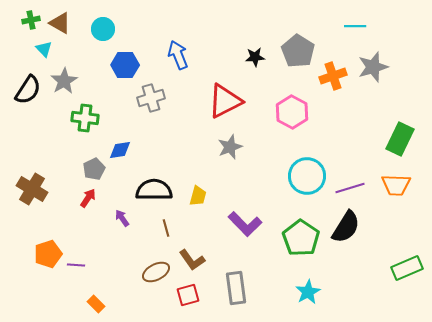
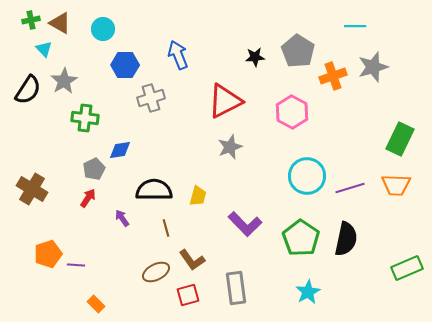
black semicircle at (346, 227): moved 12 px down; rotated 20 degrees counterclockwise
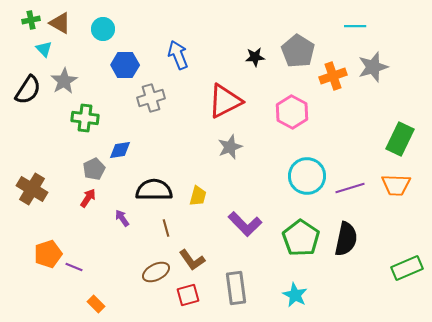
purple line at (76, 265): moved 2 px left, 2 px down; rotated 18 degrees clockwise
cyan star at (308, 292): moved 13 px left, 3 px down; rotated 15 degrees counterclockwise
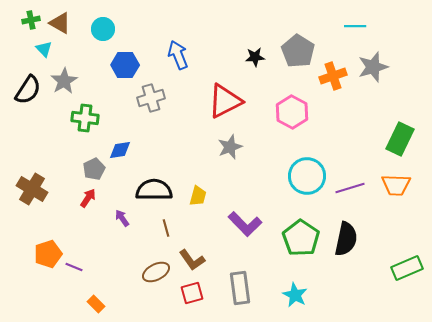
gray rectangle at (236, 288): moved 4 px right
red square at (188, 295): moved 4 px right, 2 px up
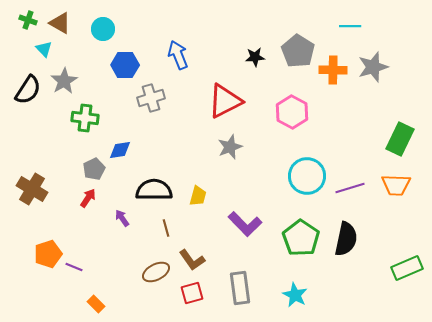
green cross at (31, 20): moved 3 px left; rotated 30 degrees clockwise
cyan line at (355, 26): moved 5 px left
orange cross at (333, 76): moved 6 px up; rotated 20 degrees clockwise
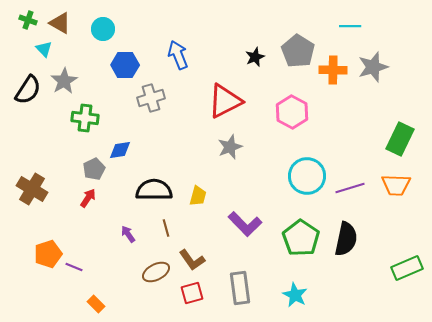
black star at (255, 57): rotated 18 degrees counterclockwise
purple arrow at (122, 218): moved 6 px right, 16 px down
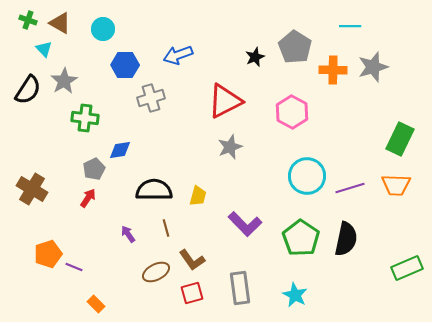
gray pentagon at (298, 51): moved 3 px left, 4 px up
blue arrow at (178, 55): rotated 88 degrees counterclockwise
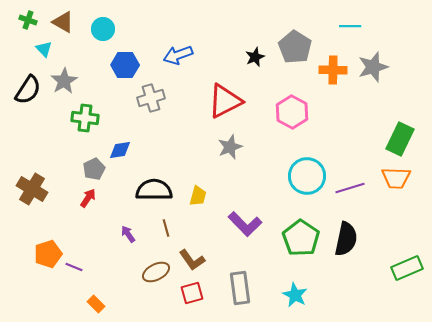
brown triangle at (60, 23): moved 3 px right, 1 px up
orange trapezoid at (396, 185): moved 7 px up
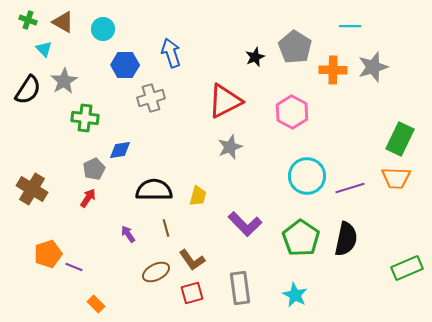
blue arrow at (178, 55): moved 7 px left, 2 px up; rotated 92 degrees clockwise
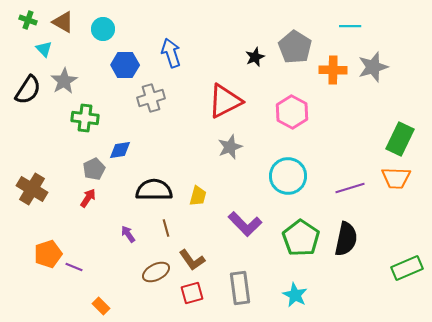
cyan circle at (307, 176): moved 19 px left
orange rectangle at (96, 304): moved 5 px right, 2 px down
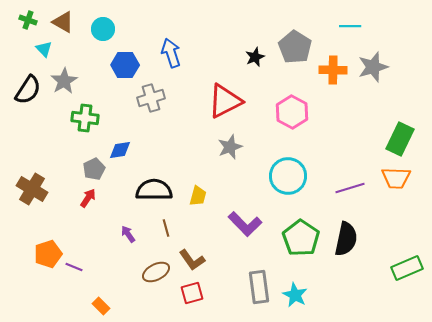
gray rectangle at (240, 288): moved 19 px right, 1 px up
